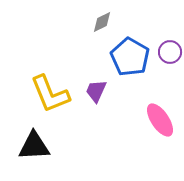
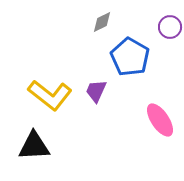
purple circle: moved 25 px up
yellow L-shape: moved 1 px down; rotated 30 degrees counterclockwise
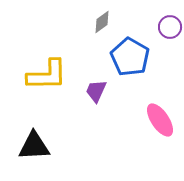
gray diamond: rotated 10 degrees counterclockwise
yellow L-shape: moved 3 px left, 20 px up; rotated 39 degrees counterclockwise
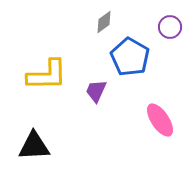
gray diamond: moved 2 px right
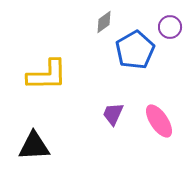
blue pentagon: moved 5 px right, 7 px up; rotated 12 degrees clockwise
purple trapezoid: moved 17 px right, 23 px down
pink ellipse: moved 1 px left, 1 px down
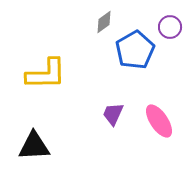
yellow L-shape: moved 1 px left, 1 px up
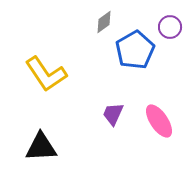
yellow L-shape: rotated 57 degrees clockwise
black triangle: moved 7 px right, 1 px down
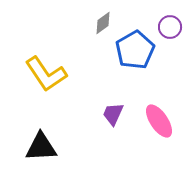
gray diamond: moved 1 px left, 1 px down
